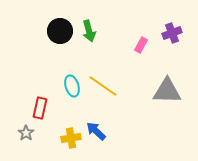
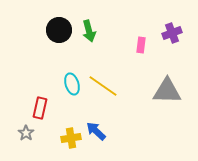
black circle: moved 1 px left, 1 px up
pink rectangle: rotated 21 degrees counterclockwise
cyan ellipse: moved 2 px up
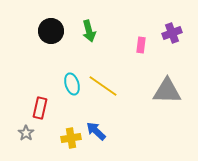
black circle: moved 8 px left, 1 px down
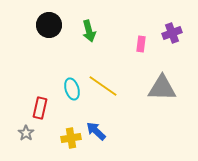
black circle: moved 2 px left, 6 px up
pink rectangle: moved 1 px up
cyan ellipse: moved 5 px down
gray triangle: moved 5 px left, 3 px up
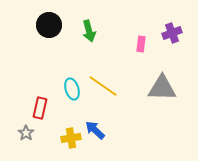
blue arrow: moved 1 px left, 1 px up
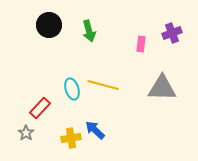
yellow line: moved 1 px up; rotated 20 degrees counterclockwise
red rectangle: rotated 30 degrees clockwise
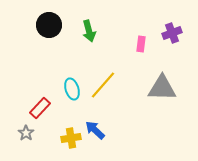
yellow line: rotated 64 degrees counterclockwise
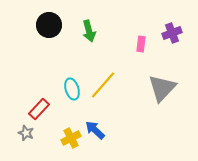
gray triangle: rotated 48 degrees counterclockwise
red rectangle: moved 1 px left, 1 px down
gray star: rotated 14 degrees counterclockwise
yellow cross: rotated 18 degrees counterclockwise
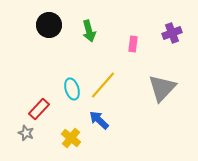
pink rectangle: moved 8 px left
blue arrow: moved 4 px right, 10 px up
yellow cross: rotated 24 degrees counterclockwise
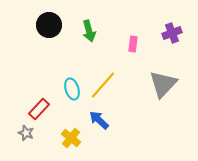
gray triangle: moved 1 px right, 4 px up
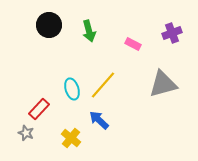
pink rectangle: rotated 70 degrees counterclockwise
gray triangle: rotated 32 degrees clockwise
